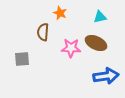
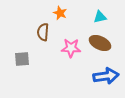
brown ellipse: moved 4 px right
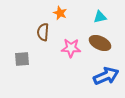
blue arrow: rotated 15 degrees counterclockwise
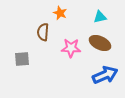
blue arrow: moved 1 px left, 1 px up
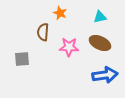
pink star: moved 2 px left, 1 px up
blue arrow: rotated 15 degrees clockwise
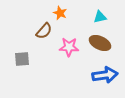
brown semicircle: moved 1 px right, 1 px up; rotated 144 degrees counterclockwise
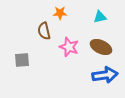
orange star: rotated 24 degrees counterclockwise
brown semicircle: rotated 126 degrees clockwise
brown ellipse: moved 1 px right, 4 px down
pink star: rotated 18 degrees clockwise
gray square: moved 1 px down
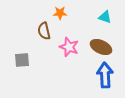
cyan triangle: moved 5 px right; rotated 32 degrees clockwise
blue arrow: rotated 85 degrees counterclockwise
